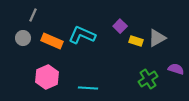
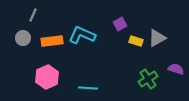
purple square: moved 2 px up; rotated 16 degrees clockwise
orange rectangle: rotated 30 degrees counterclockwise
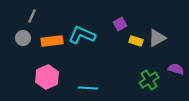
gray line: moved 1 px left, 1 px down
green cross: moved 1 px right, 1 px down
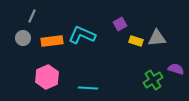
gray triangle: rotated 24 degrees clockwise
green cross: moved 4 px right
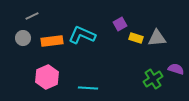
gray line: rotated 40 degrees clockwise
yellow rectangle: moved 3 px up
green cross: moved 1 px up
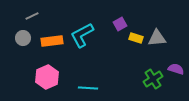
cyan L-shape: rotated 52 degrees counterclockwise
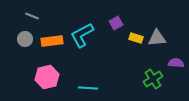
gray line: rotated 48 degrees clockwise
purple square: moved 4 px left, 1 px up
gray circle: moved 2 px right, 1 px down
purple semicircle: moved 6 px up; rotated 14 degrees counterclockwise
pink hexagon: rotated 10 degrees clockwise
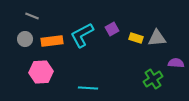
purple square: moved 4 px left, 6 px down
pink hexagon: moved 6 px left, 5 px up; rotated 10 degrees clockwise
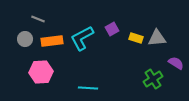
gray line: moved 6 px right, 3 px down
cyan L-shape: moved 3 px down
purple semicircle: rotated 28 degrees clockwise
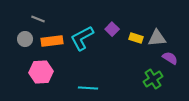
purple square: rotated 16 degrees counterclockwise
purple semicircle: moved 6 px left, 5 px up
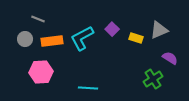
gray triangle: moved 2 px right, 8 px up; rotated 18 degrees counterclockwise
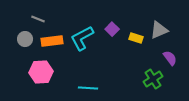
purple semicircle: rotated 21 degrees clockwise
